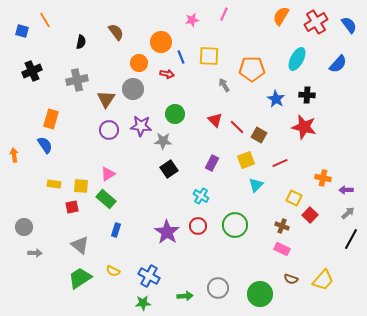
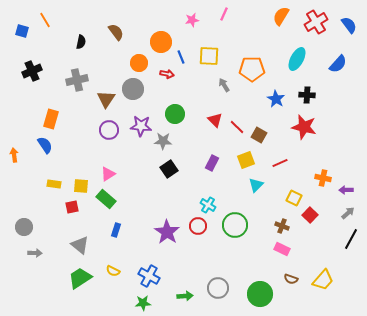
cyan cross at (201, 196): moved 7 px right, 9 px down
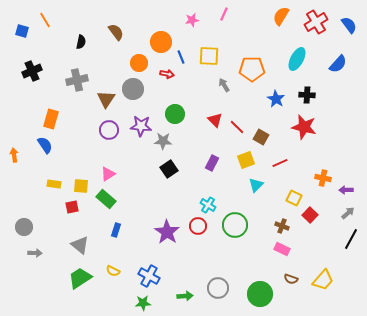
brown square at (259, 135): moved 2 px right, 2 px down
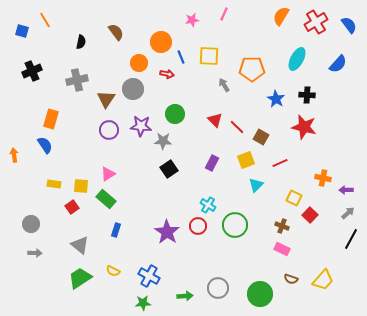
red square at (72, 207): rotated 24 degrees counterclockwise
gray circle at (24, 227): moved 7 px right, 3 px up
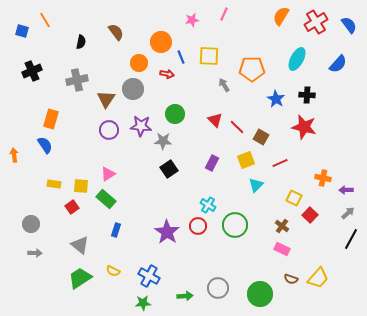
brown cross at (282, 226): rotated 16 degrees clockwise
yellow trapezoid at (323, 280): moved 5 px left, 2 px up
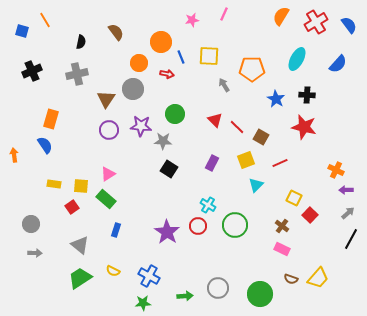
gray cross at (77, 80): moved 6 px up
black square at (169, 169): rotated 24 degrees counterclockwise
orange cross at (323, 178): moved 13 px right, 8 px up; rotated 14 degrees clockwise
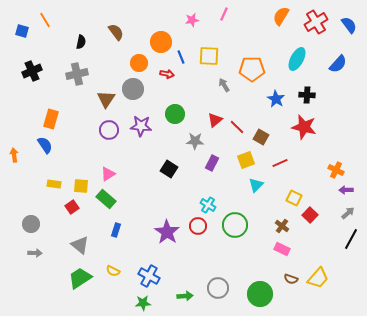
red triangle at (215, 120): rotated 35 degrees clockwise
gray star at (163, 141): moved 32 px right
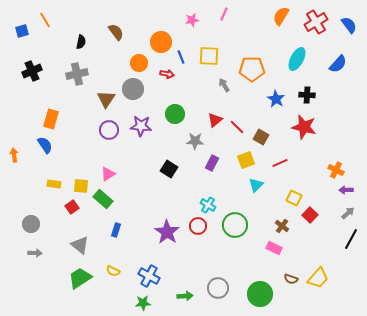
blue square at (22, 31): rotated 32 degrees counterclockwise
green rectangle at (106, 199): moved 3 px left
pink rectangle at (282, 249): moved 8 px left, 1 px up
